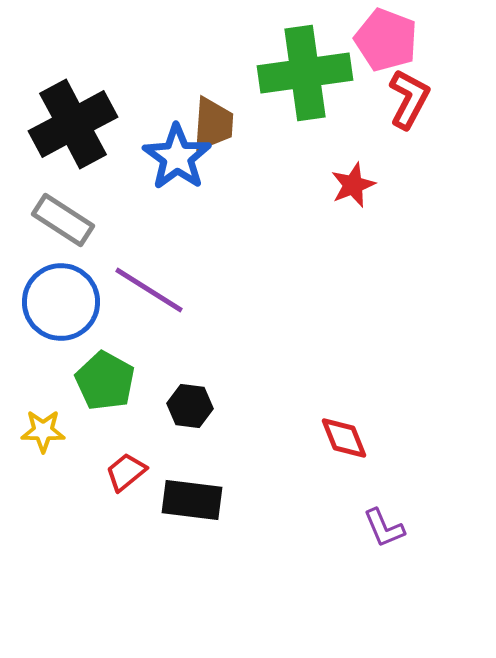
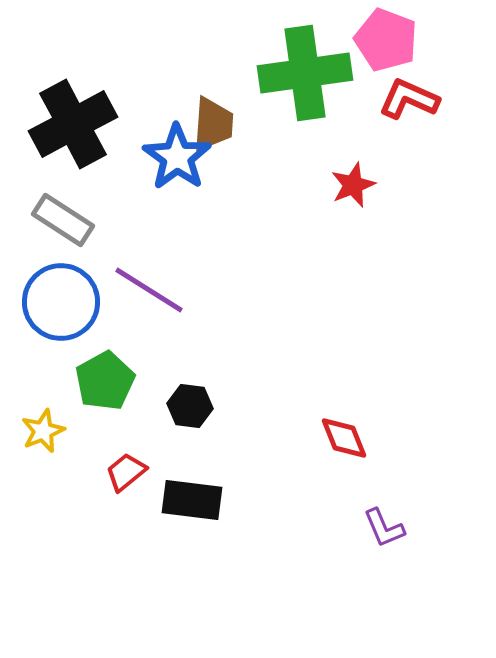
red L-shape: rotated 94 degrees counterclockwise
green pentagon: rotated 14 degrees clockwise
yellow star: rotated 24 degrees counterclockwise
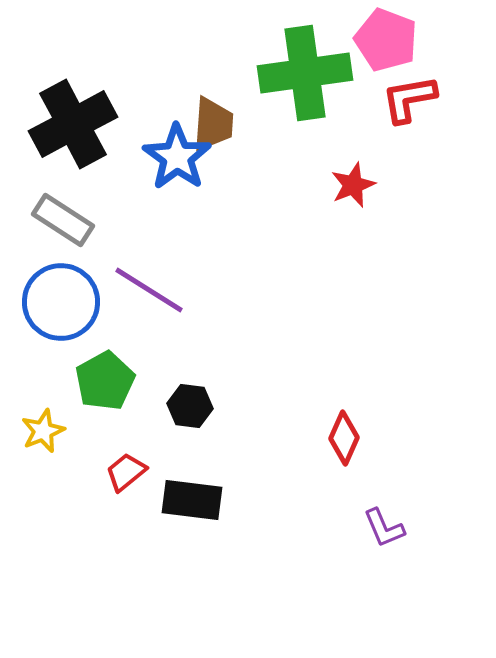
red L-shape: rotated 34 degrees counterclockwise
red diamond: rotated 46 degrees clockwise
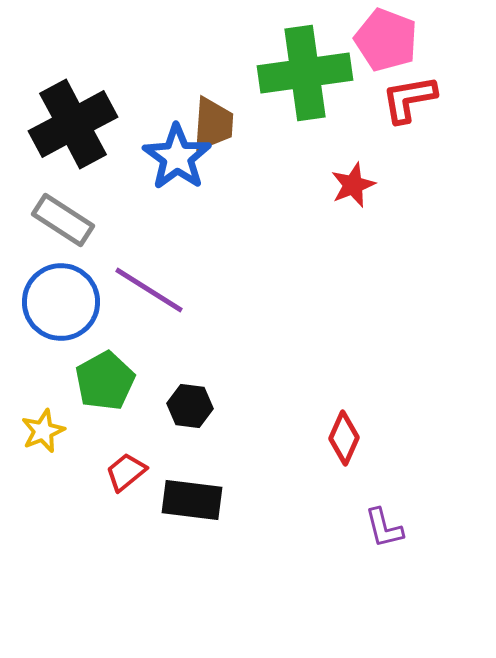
purple L-shape: rotated 9 degrees clockwise
